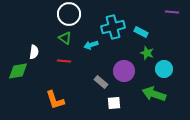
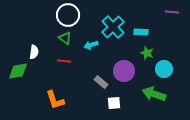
white circle: moved 1 px left, 1 px down
cyan cross: rotated 30 degrees counterclockwise
cyan rectangle: rotated 24 degrees counterclockwise
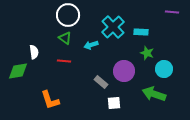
white semicircle: rotated 16 degrees counterclockwise
orange L-shape: moved 5 px left
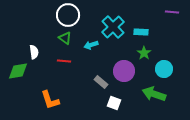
green star: moved 3 px left; rotated 16 degrees clockwise
white square: rotated 24 degrees clockwise
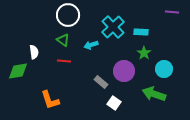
green triangle: moved 2 px left, 2 px down
white square: rotated 16 degrees clockwise
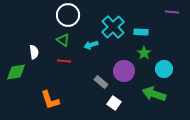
green diamond: moved 2 px left, 1 px down
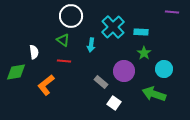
white circle: moved 3 px right, 1 px down
cyan arrow: rotated 64 degrees counterclockwise
orange L-shape: moved 4 px left, 15 px up; rotated 70 degrees clockwise
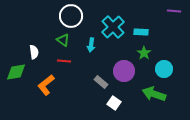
purple line: moved 2 px right, 1 px up
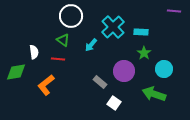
cyan arrow: rotated 32 degrees clockwise
red line: moved 6 px left, 2 px up
gray rectangle: moved 1 px left
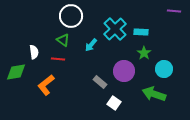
cyan cross: moved 2 px right, 2 px down
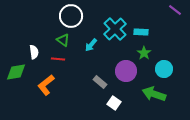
purple line: moved 1 px right, 1 px up; rotated 32 degrees clockwise
purple circle: moved 2 px right
